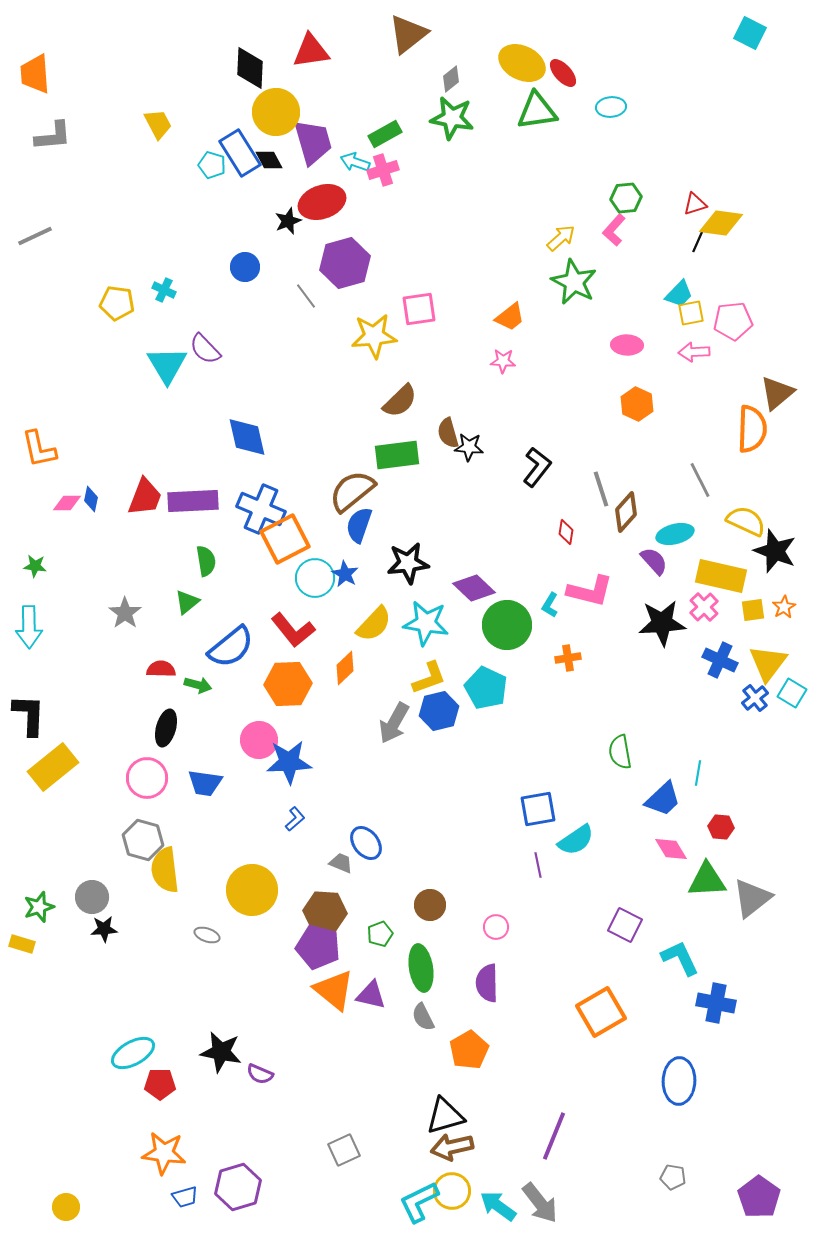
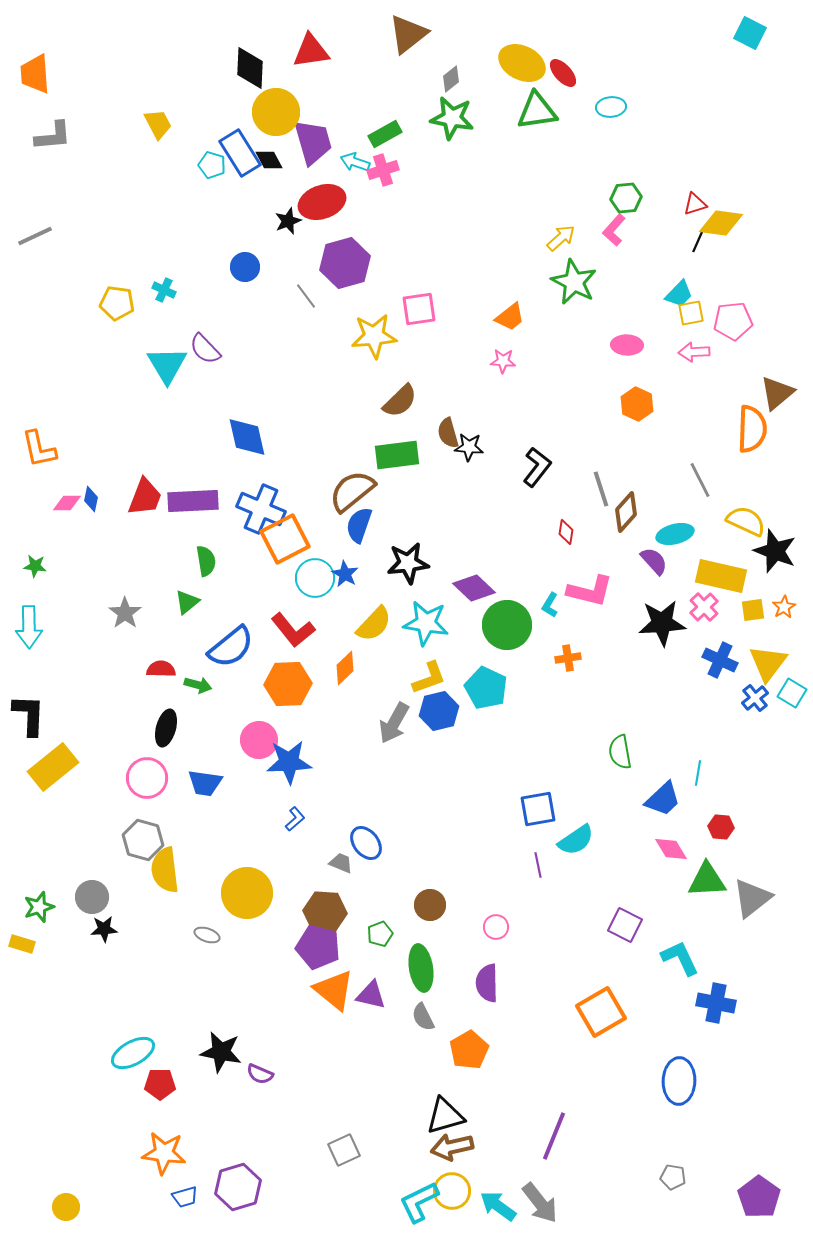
yellow circle at (252, 890): moved 5 px left, 3 px down
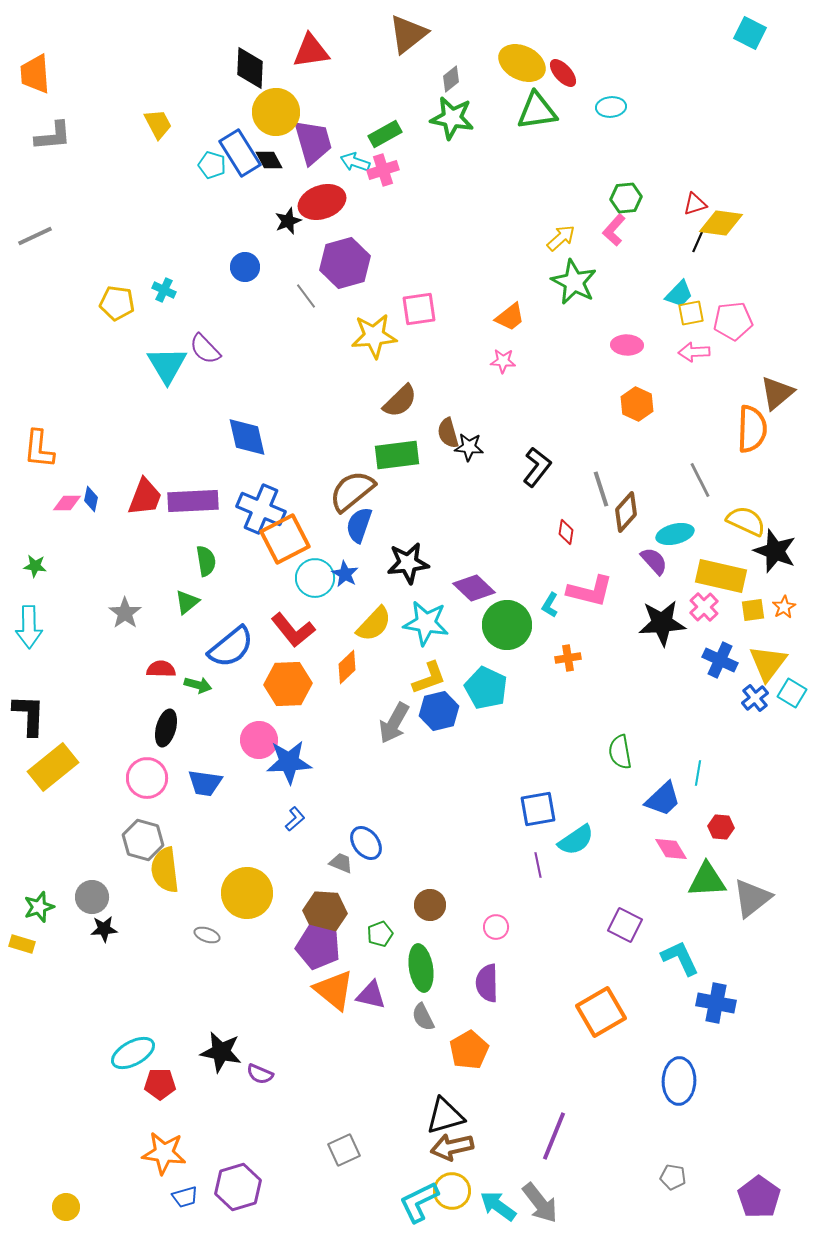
orange L-shape at (39, 449): rotated 18 degrees clockwise
orange diamond at (345, 668): moved 2 px right, 1 px up
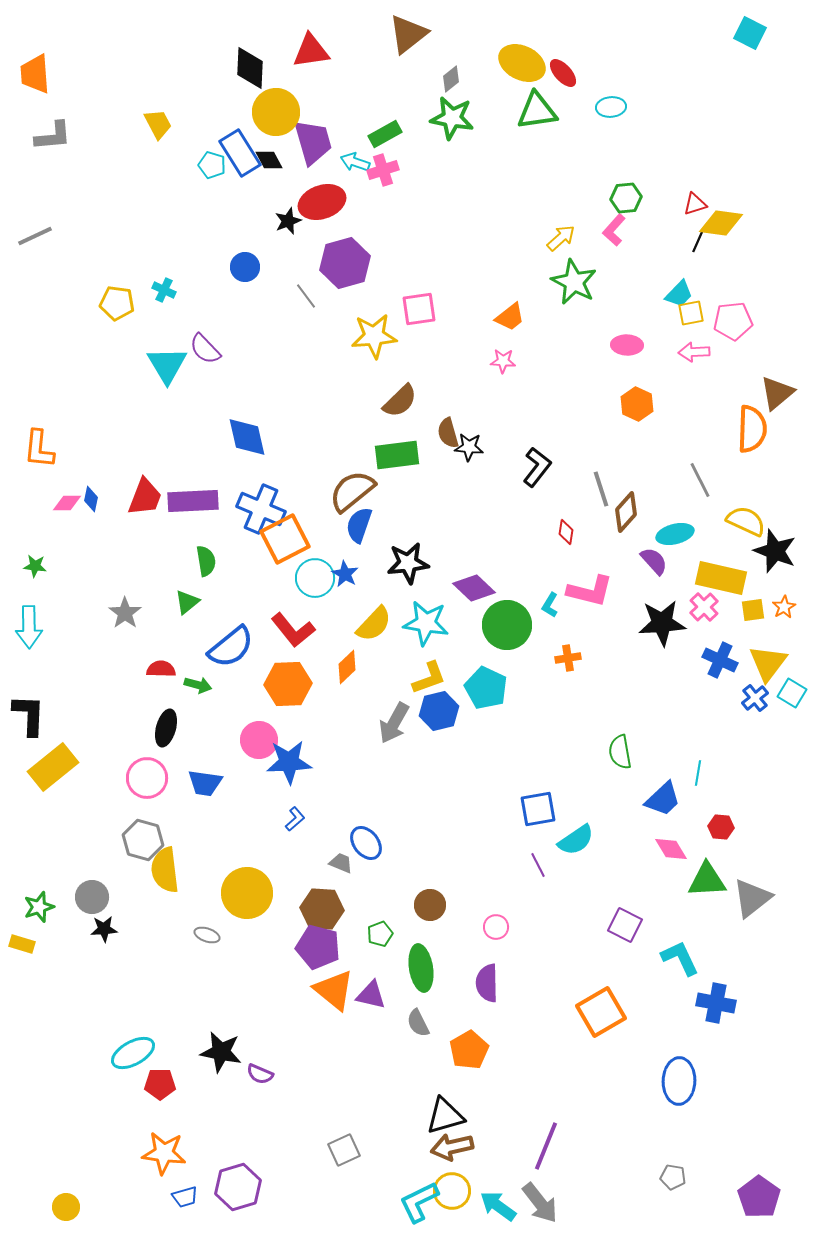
yellow rectangle at (721, 576): moved 2 px down
purple line at (538, 865): rotated 15 degrees counterclockwise
brown hexagon at (325, 912): moved 3 px left, 3 px up
gray semicircle at (423, 1017): moved 5 px left, 6 px down
purple line at (554, 1136): moved 8 px left, 10 px down
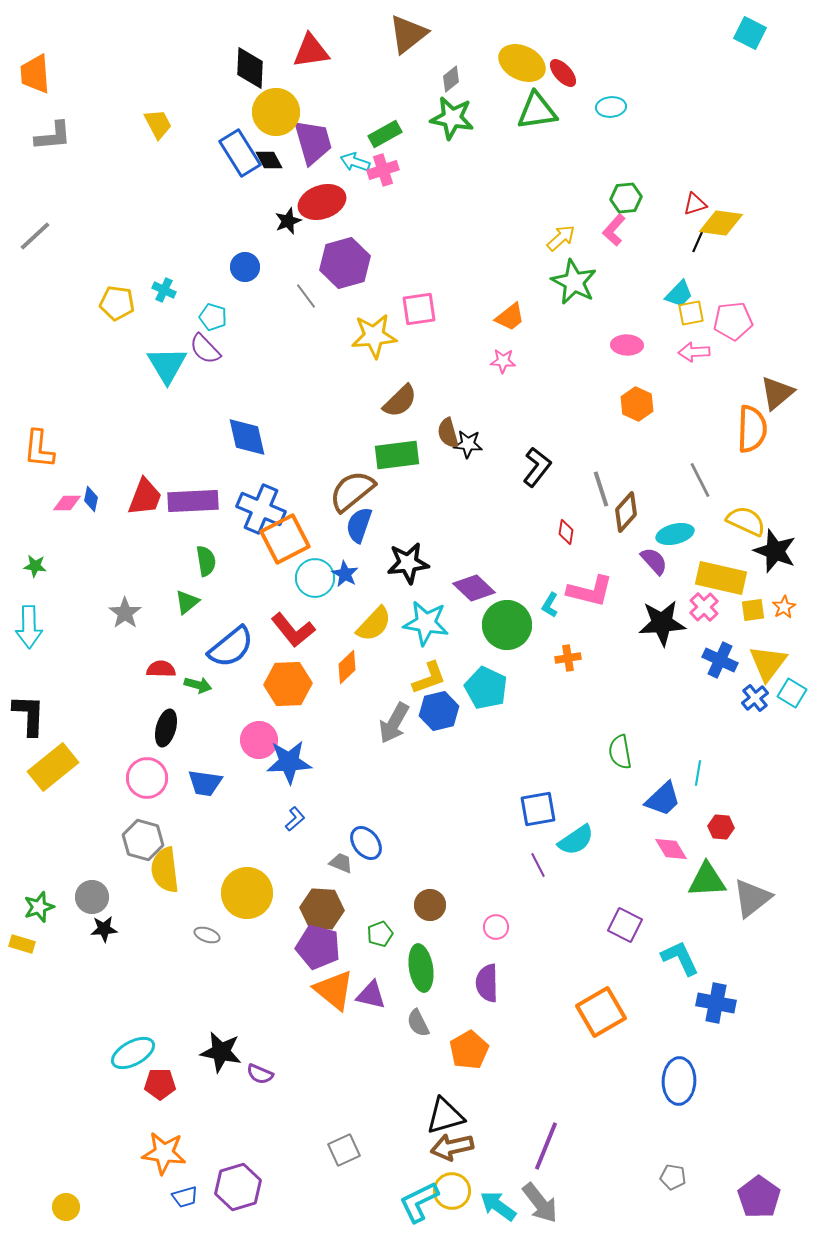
cyan pentagon at (212, 165): moved 1 px right, 152 px down
gray line at (35, 236): rotated 18 degrees counterclockwise
black star at (469, 447): moved 1 px left, 3 px up
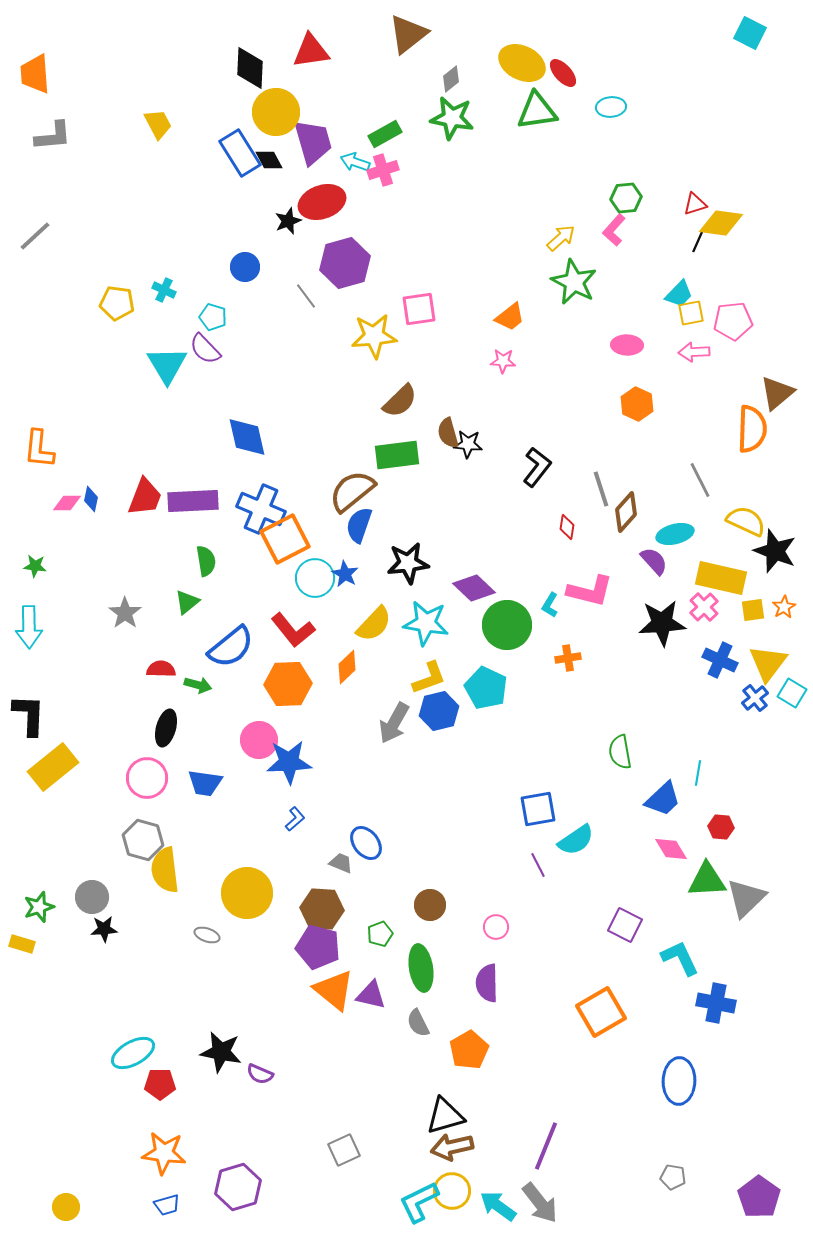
red diamond at (566, 532): moved 1 px right, 5 px up
gray triangle at (752, 898): moved 6 px left; rotated 6 degrees counterclockwise
blue trapezoid at (185, 1197): moved 18 px left, 8 px down
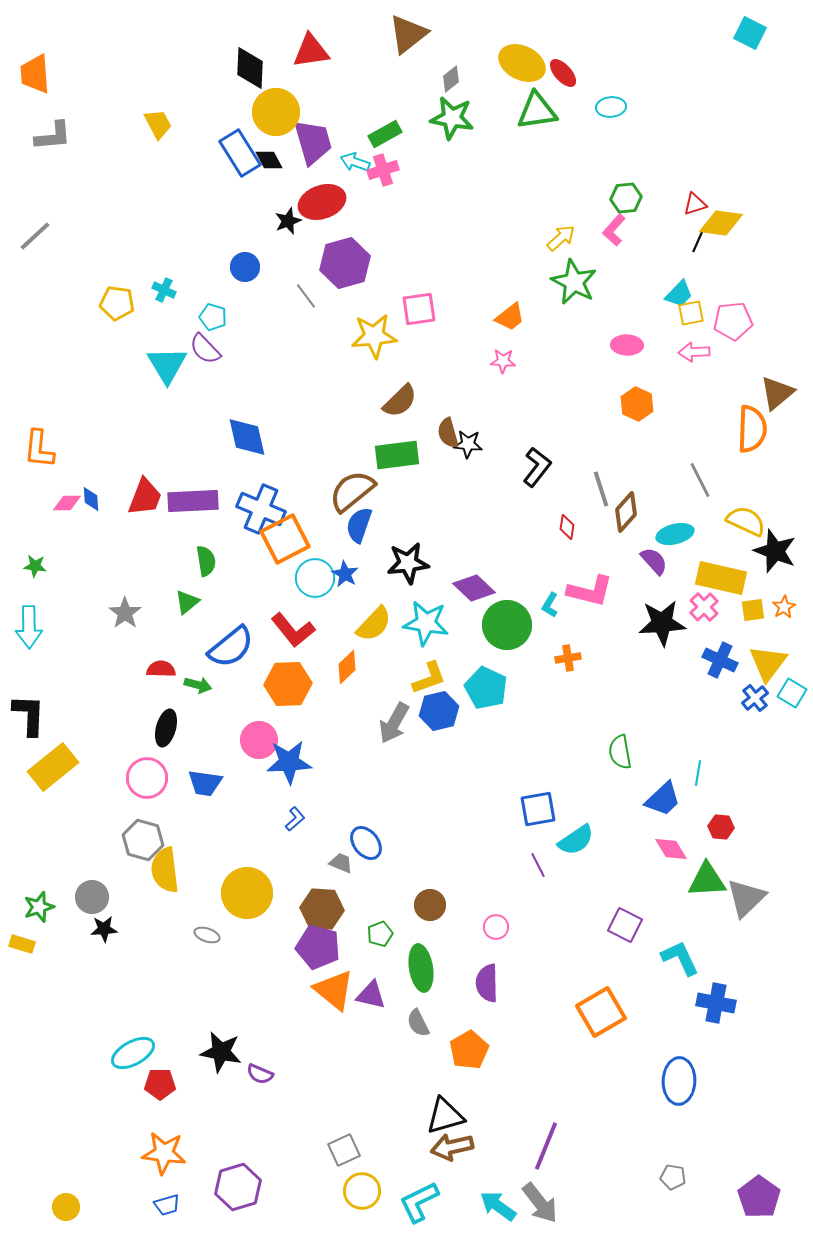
blue diamond at (91, 499): rotated 15 degrees counterclockwise
yellow circle at (452, 1191): moved 90 px left
